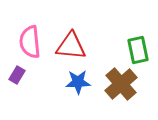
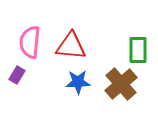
pink semicircle: rotated 12 degrees clockwise
green rectangle: rotated 12 degrees clockwise
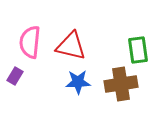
red triangle: rotated 8 degrees clockwise
green rectangle: rotated 8 degrees counterclockwise
purple rectangle: moved 2 px left, 1 px down
brown cross: rotated 32 degrees clockwise
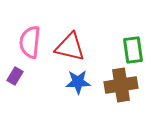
red triangle: moved 1 px left, 1 px down
green rectangle: moved 5 px left
brown cross: moved 1 px down
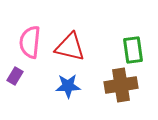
blue star: moved 10 px left, 4 px down
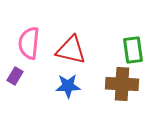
pink semicircle: moved 1 px left, 1 px down
red triangle: moved 1 px right, 3 px down
brown cross: moved 1 px right, 1 px up; rotated 12 degrees clockwise
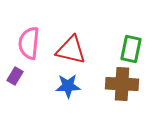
green rectangle: moved 2 px left, 1 px up; rotated 20 degrees clockwise
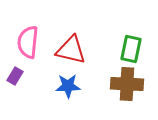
pink semicircle: moved 1 px left, 1 px up
brown cross: moved 5 px right
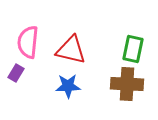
green rectangle: moved 2 px right
purple rectangle: moved 1 px right, 3 px up
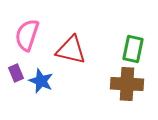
pink semicircle: moved 1 px left, 7 px up; rotated 12 degrees clockwise
purple rectangle: rotated 54 degrees counterclockwise
blue star: moved 27 px left, 5 px up; rotated 25 degrees clockwise
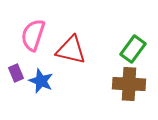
pink semicircle: moved 6 px right
green rectangle: rotated 24 degrees clockwise
brown cross: moved 2 px right
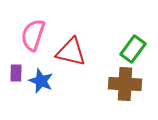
red triangle: moved 2 px down
purple rectangle: rotated 24 degrees clockwise
brown cross: moved 4 px left
